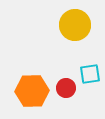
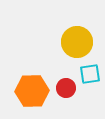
yellow circle: moved 2 px right, 17 px down
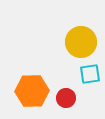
yellow circle: moved 4 px right
red circle: moved 10 px down
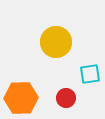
yellow circle: moved 25 px left
orange hexagon: moved 11 px left, 7 px down
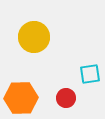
yellow circle: moved 22 px left, 5 px up
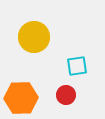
cyan square: moved 13 px left, 8 px up
red circle: moved 3 px up
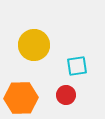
yellow circle: moved 8 px down
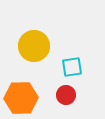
yellow circle: moved 1 px down
cyan square: moved 5 px left, 1 px down
